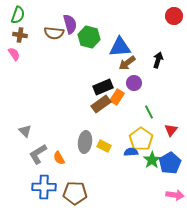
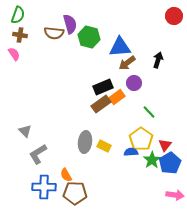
orange rectangle: rotated 21 degrees clockwise
green line: rotated 16 degrees counterclockwise
red triangle: moved 6 px left, 15 px down
orange semicircle: moved 7 px right, 17 px down
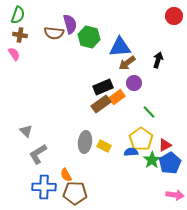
gray triangle: moved 1 px right
red triangle: rotated 24 degrees clockwise
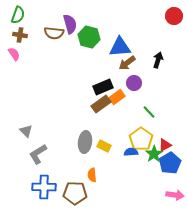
green star: moved 2 px right, 6 px up
orange semicircle: moved 26 px right; rotated 24 degrees clockwise
